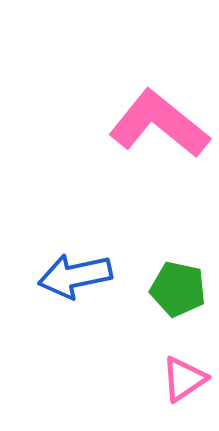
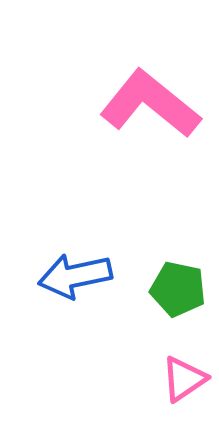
pink L-shape: moved 9 px left, 20 px up
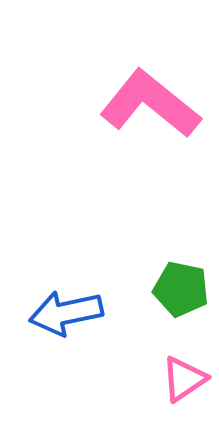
blue arrow: moved 9 px left, 37 px down
green pentagon: moved 3 px right
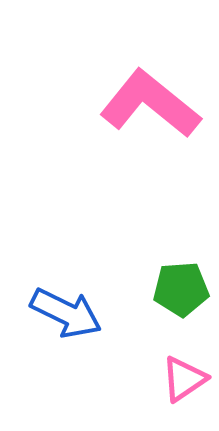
green pentagon: rotated 16 degrees counterclockwise
blue arrow: rotated 142 degrees counterclockwise
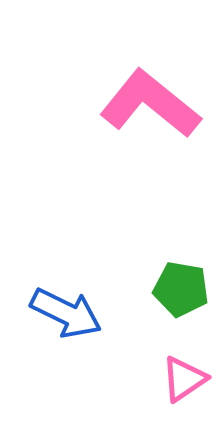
green pentagon: rotated 14 degrees clockwise
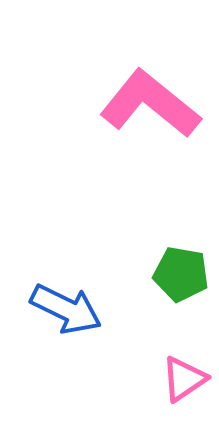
green pentagon: moved 15 px up
blue arrow: moved 4 px up
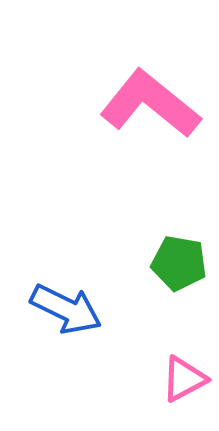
green pentagon: moved 2 px left, 11 px up
pink triangle: rotated 6 degrees clockwise
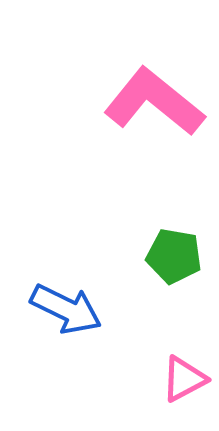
pink L-shape: moved 4 px right, 2 px up
green pentagon: moved 5 px left, 7 px up
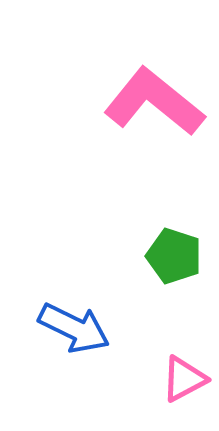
green pentagon: rotated 8 degrees clockwise
blue arrow: moved 8 px right, 19 px down
